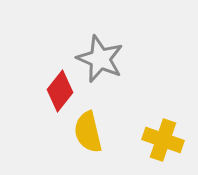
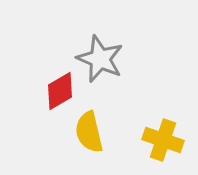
red diamond: rotated 21 degrees clockwise
yellow semicircle: moved 1 px right
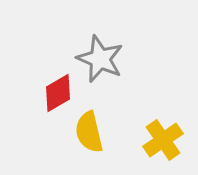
red diamond: moved 2 px left, 2 px down
yellow cross: rotated 36 degrees clockwise
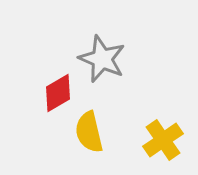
gray star: moved 2 px right
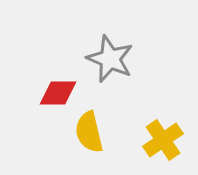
gray star: moved 8 px right
red diamond: rotated 30 degrees clockwise
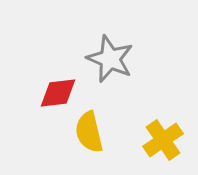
red diamond: rotated 6 degrees counterclockwise
